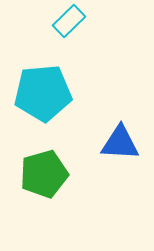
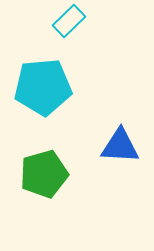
cyan pentagon: moved 6 px up
blue triangle: moved 3 px down
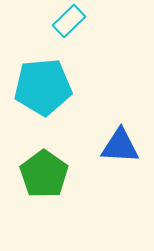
green pentagon: rotated 21 degrees counterclockwise
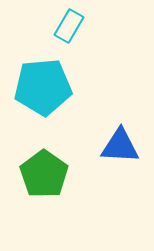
cyan rectangle: moved 5 px down; rotated 16 degrees counterclockwise
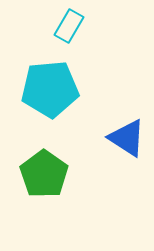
cyan pentagon: moved 7 px right, 2 px down
blue triangle: moved 7 px right, 8 px up; rotated 30 degrees clockwise
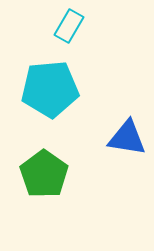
blue triangle: rotated 24 degrees counterclockwise
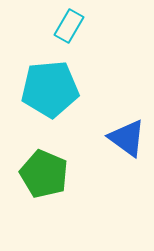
blue triangle: rotated 27 degrees clockwise
green pentagon: rotated 12 degrees counterclockwise
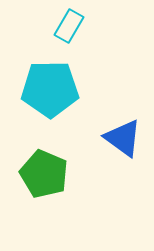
cyan pentagon: rotated 4 degrees clockwise
blue triangle: moved 4 px left
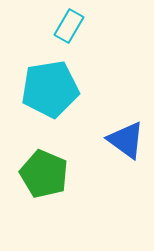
cyan pentagon: rotated 8 degrees counterclockwise
blue triangle: moved 3 px right, 2 px down
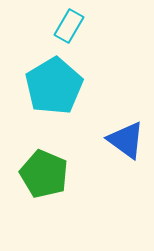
cyan pentagon: moved 4 px right, 3 px up; rotated 22 degrees counterclockwise
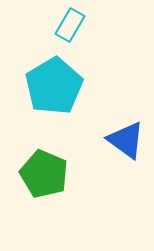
cyan rectangle: moved 1 px right, 1 px up
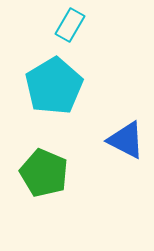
blue triangle: rotated 9 degrees counterclockwise
green pentagon: moved 1 px up
